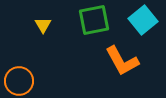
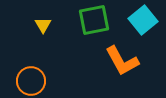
orange circle: moved 12 px right
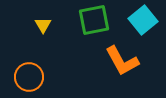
orange circle: moved 2 px left, 4 px up
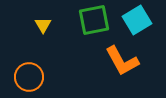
cyan square: moved 6 px left; rotated 8 degrees clockwise
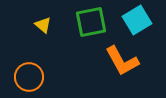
green square: moved 3 px left, 2 px down
yellow triangle: rotated 18 degrees counterclockwise
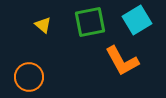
green square: moved 1 px left
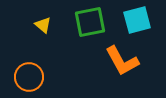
cyan square: rotated 16 degrees clockwise
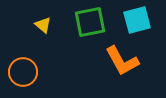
orange circle: moved 6 px left, 5 px up
